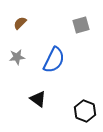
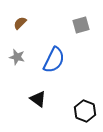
gray star: rotated 21 degrees clockwise
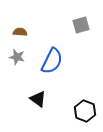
brown semicircle: moved 9 px down; rotated 48 degrees clockwise
blue semicircle: moved 2 px left, 1 px down
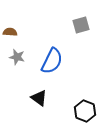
brown semicircle: moved 10 px left
black triangle: moved 1 px right, 1 px up
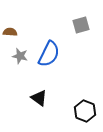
gray star: moved 3 px right, 1 px up
blue semicircle: moved 3 px left, 7 px up
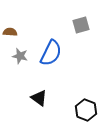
blue semicircle: moved 2 px right, 1 px up
black hexagon: moved 1 px right, 1 px up
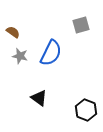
brown semicircle: moved 3 px right; rotated 32 degrees clockwise
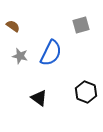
brown semicircle: moved 6 px up
black hexagon: moved 18 px up
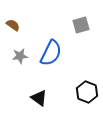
brown semicircle: moved 1 px up
gray star: rotated 21 degrees counterclockwise
black hexagon: moved 1 px right
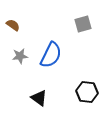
gray square: moved 2 px right, 1 px up
blue semicircle: moved 2 px down
black hexagon: rotated 15 degrees counterclockwise
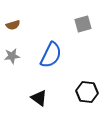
brown semicircle: rotated 128 degrees clockwise
gray star: moved 8 px left
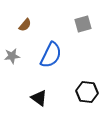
brown semicircle: moved 12 px right; rotated 32 degrees counterclockwise
